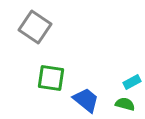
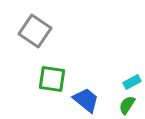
gray square: moved 4 px down
green square: moved 1 px right, 1 px down
green semicircle: moved 2 px right, 1 px down; rotated 72 degrees counterclockwise
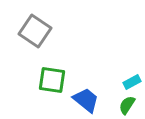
green square: moved 1 px down
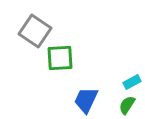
green square: moved 8 px right, 22 px up; rotated 12 degrees counterclockwise
blue trapezoid: rotated 104 degrees counterclockwise
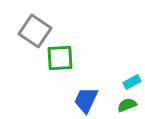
green semicircle: rotated 36 degrees clockwise
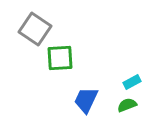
gray square: moved 2 px up
